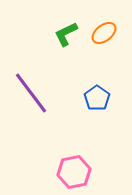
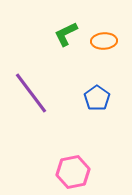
orange ellipse: moved 8 px down; rotated 35 degrees clockwise
pink hexagon: moved 1 px left
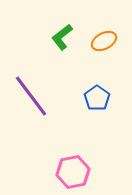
green L-shape: moved 4 px left, 3 px down; rotated 12 degrees counterclockwise
orange ellipse: rotated 25 degrees counterclockwise
purple line: moved 3 px down
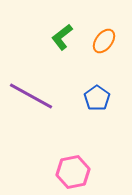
orange ellipse: rotated 25 degrees counterclockwise
purple line: rotated 24 degrees counterclockwise
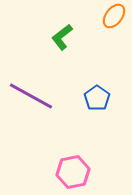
orange ellipse: moved 10 px right, 25 px up
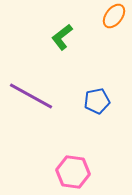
blue pentagon: moved 3 px down; rotated 25 degrees clockwise
pink hexagon: rotated 20 degrees clockwise
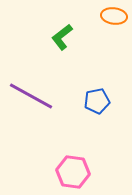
orange ellipse: rotated 60 degrees clockwise
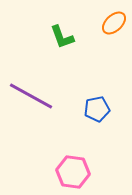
orange ellipse: moved 7 px down; rotated 50 degrees counterclockwise
green L-shape: rotated 72 degrees counterclockwise
blue pentagon: moved 8 px down
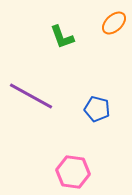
blue pentagon: rotated 25 degrees clockwise
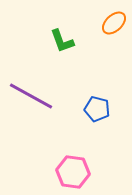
green L-shape: moved 4 px down
